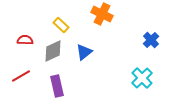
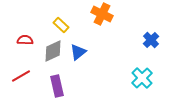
blue triangle: moved 6 px left
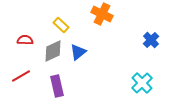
cyan cross: moved 5 px down
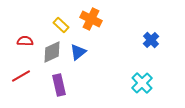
orange cross: moved 11 px left, 5 px down
red semicircle: moved 1 px down
gray diamond: moved 1 px left, 1 px down
purple rectangle: moved 2 px right, 1 px up
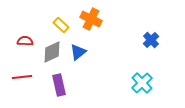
red line: moved 1 px right, 1 px down; rotated 24 degrees clockwise
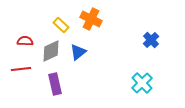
gray diamond: moved 1 px left, 1 px up
red line: moved 1 px left, 8 px up
purple rectangle: moved 4 px left, 1 px up
